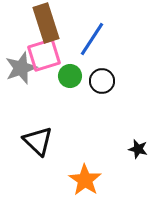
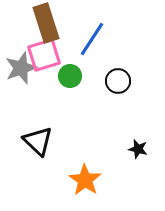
black circle: moved 16 px right
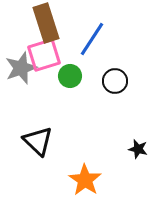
black circle: moved 3 px left
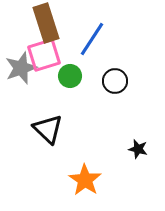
black triangle: moved 10 px right, 12 px up
